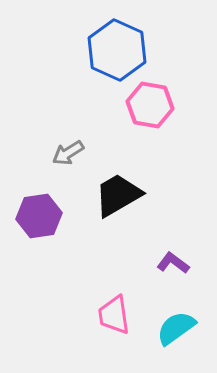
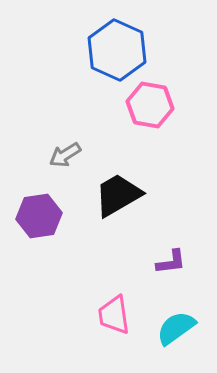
gray arrow: moved 3 px left, 2 px down
purple L-shape: moved 2 px left, 1 px up; rotated 136 degrees clockwise
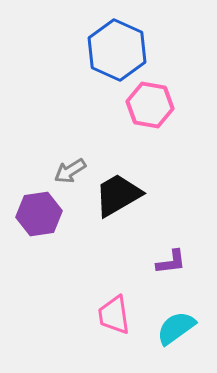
gray arrow: moved 5 px right, 16 px down
purple hexagon: moved 2 px up
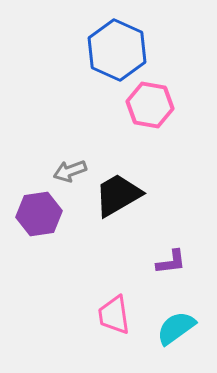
gray arrow: rotated 12 degrees clockwise
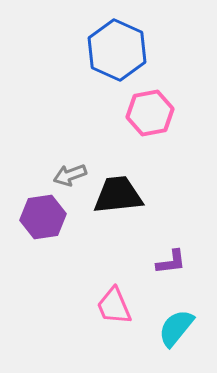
pink hexagon: moved 8 px down; rotated 21 degrees counterclockwise
gray arrow: moved 4 px down
black trapezoid: rotated 24 degrees clockwise
purple hexagon: moved 4 px right, 3 px down
pink trapezoid: moved 9 px up; rotated 15 degrees counterclockwise
cyan semicircle: rotated 15 degrees counterclockwise
